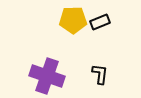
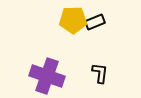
black rectangle: moved 5 px left
black L-shape: moved 1 px up
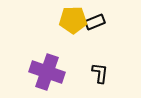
purple cross: moved 4 px up
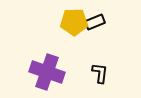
yellow pentagon: moved 1 px right, 2 px down
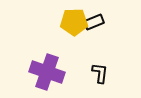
black rectangle: moved 1 px left
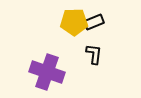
black L-shape: moved 6 px left, 19 px up
